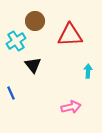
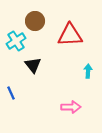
pink arrow: rotated 12 degrees clockwise
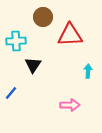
brown circle: moved 8 px right, 4 px up
cyan cross: rotated 30 degrees clockwise
black triangle: rotated 12 degrees clockwise
blue line: rotated 64 degrees clockwise
pink arrow: moved 1 px left, 2 px up
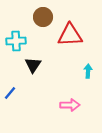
blue line: moved 1 px left
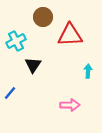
cyan cross: rotated 24 degrees counterclockwise
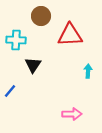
brown circle: moved 2 px left, 1 px up
cyan cross: moved 1 px up; rotated 30 degrees clockwise
blue line: moved 2 px up
pink arrow: moved 2 px right, 9 px down
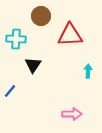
cyan cross: moved 1 px up
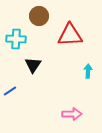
brown circle: moved 2 px left
blue line: rotated 16 degrees clockwise
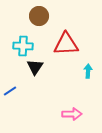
red triangle: moved 4 px left, 9 px down
cyan cross: moved 7 px right, 7 px down
black triangle: moved 2 px right, 2 px down
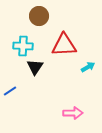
red triangle: moved 2 px left, 1 px down
cyan arrow: moved 4 px up; rotated 56 degrees clockwise
pink arrow: moved 1 px right, 1 px up
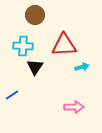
brown circle: moved 4 px left, 1 px up
cyan arrow: moved 6 px left; rotated 16 degrees clockwise
blue line: moved 2 px right, 4 px down
pink arrow: moved 1 px right, 6 px up
